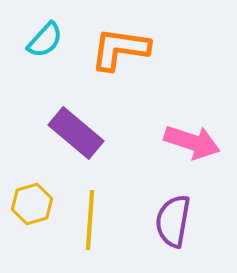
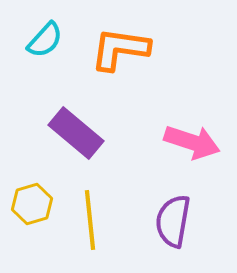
yellow line: rotated 10 degrees counterclockwise
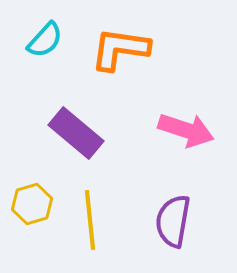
pink arrow: moved 6 px left, 12 px up
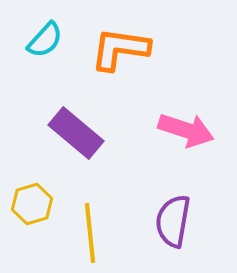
yellow line: moved 13 px down
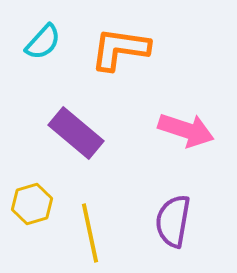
cyan semicircle: moved 2 px left, 2 px down
yellow line: rotated 6 degrees counterclockwise
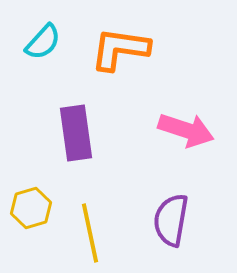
purple rectangle: rotated 42 degrees clockwise
yellow hexagon: moved 1 px left, 4 px down
purple semicircle: moved 2 px left, 1 px up
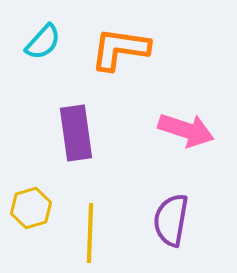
yellow line: rotated 14 degrees clockwise
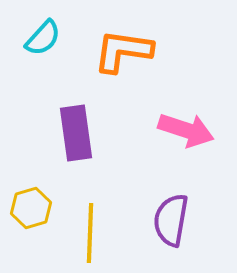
cyan semicircle: moved 4 px up
orange L-shape: moved 3 px right, 2 px down
